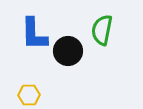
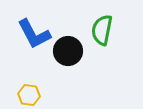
blue L-shape: rotated 27 degrees counterclockwise
yellow hexagon: rotated 10 degrees clockwise
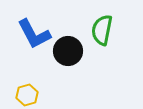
yellow hexagon: moved 2 px left; rotated 25 degrees counterclockwise
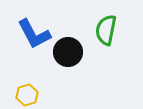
green semicircle: moved 4 px right
black circle: moved 1 px down
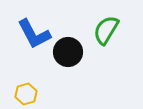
green semicircle: rotated 20 degrees clockwise
yellow hexagon: moved 1 px left, 1 px up
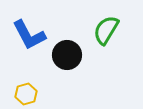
blue L-shape: moved 5 px left, 1 px down
black circle: moved 1 px left, 3 px down
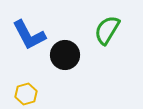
green semicircle: moved 1 px right
black circle: moved 2 px left
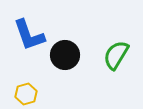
green semicircle: moved 9 px right, 25 px down
blue L-shape: rotated 9 degrees clockwise
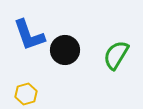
black circle: moved 5 px up
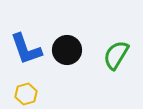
blue L-shape: moved 3 px left, 14 px down
black circle: moved 2 px right
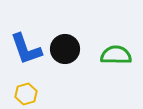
black circle: moved 2 px left, 1 px up
green semicircle: rotated 60 degrees clockwise
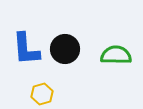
blue L-shape: rotated 15 degrees clockwise
yellow hexagon: moved 16 px right
